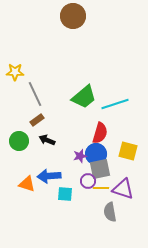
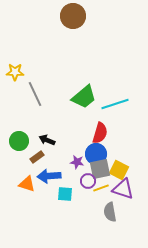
brown rectangle: moved 37 px down
yellow square: moved 9 px left, 19 px down; rotated 12 degrees clockwise
purple star: moved 3 px left, 6 px down; rotated 24 degrees clockwise
yellow line: rotated 21 degrees counterclockwise
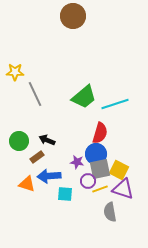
yellow line: moved 1 px left, 1 px down
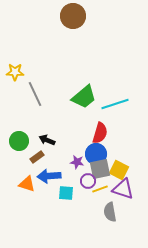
cyan square: moved 1 px right, 1 px up
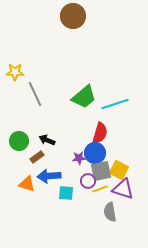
blue circle: moved 1 px left, 1 px up
purple star: moved 2 px right, 4 px up; rotated 16 degrees counterclockwise
gray square: moved 1 px right, 2 px down
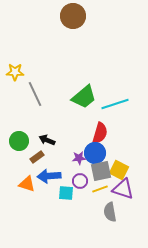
purple circle: moved 8 px left
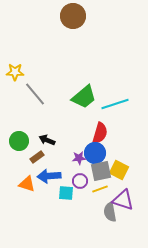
gray line: rotated 15 degrees counterclockwise
purple triangle: moved 11 px down
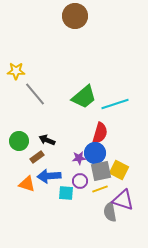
brown circle: moved 2 px right
yellow star: moved 1 px right, 1 px up
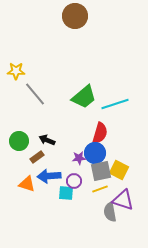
purple circle: moved 6 px left
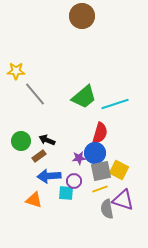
brown circle: moved 7 px right
green circle: moved 2 px right
brown rectangle: moved 2 px right, 1 px up
orange triangle: moved 7 px right, 16 px down
gray semicircle: moved 3 px left, 3 px up
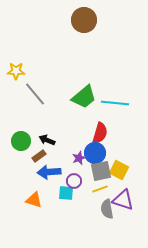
brown circle: moved 2 px right, 4 px down
cyan line: moved 1 px up; rotated 24 degrees clockwise
purple star: rotated 16 degrees counterclockwise
blue arrow: moved 4 px up
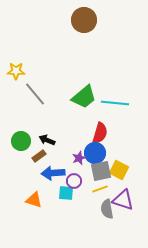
blue arrow: moved 4 px right, 1 px down
